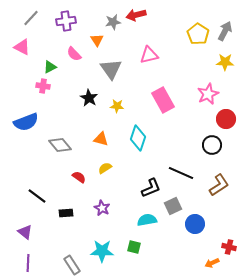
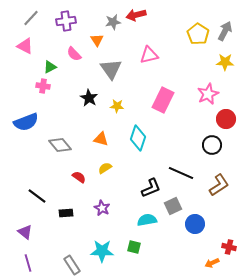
pink triangle at (22, 47): moved 3 px right, 1 px up
pink rectangle at (163, 100): rotated 55 degrees clockwise
purple line at (28, 263): rotated 18 degrees counterclockwise
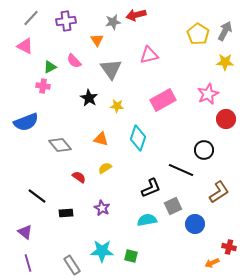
pink semicircle at (74, 54): moved 7 px down
pink rectangle at (163, 100): rotated 35 degrees clockwise
black circle at (212, 145): moved 8 px left, 5 px down
black line at (181, 173): moved 3 px up
brown L-shape at (219, 185): moved 7 px down
green square at (134, 247): moved 3 px left, 9 px down
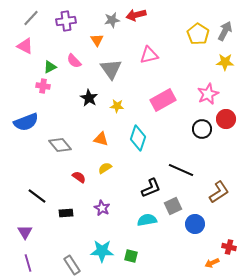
gray star at (113, 22): moved 1 px left, 2 px up
black circle at (204, 150): moved 2 px left, 21 px up
purple triangle at (25, 232): rotated 21 degrees clockwise
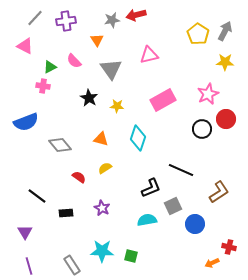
gray line at (31, 18): moved 4 px right
purple line at (28, 263): moved 1 px right, 3 px down
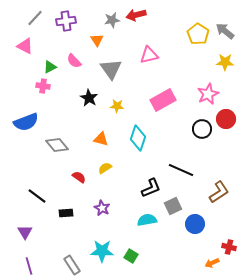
gray arrow at (225, 31): rotated 78 degrees counterclockwise
gray diamond at (60, 145): moved 3 px left
green square at (131, 256): rotated 16 degrees clockwise
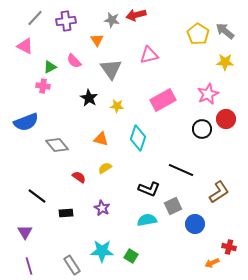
gray star at (112, 20): rotated 21 degrees clockwise
black L-shape at (151, 188): moved 2 px left, 1 px down; rotated 45 degrees clockwise
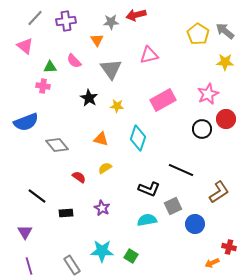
gray star at (112, 20): moved 1 px left, 2 px down; rotated 14 degrees counterclockwise
pink triangle at (25, 46): rotated 12 degrees clockwise
green triangle at (50, 67): rotated 24 degrees clockwise
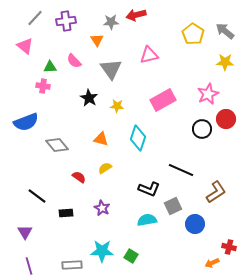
yellow pentagon at (198, 34): moved 5 px left
brown L-shape at (219, 192): moved 3 px left
gray rectangle at (72, 265): rotated 60 degrees counterclockwise
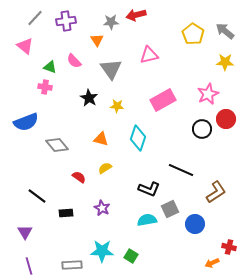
green triangle at (50, 67): rotated 24 degrees clockwise
pink cross at (43, 86): moved 2 px right, 1 px down
gray square at (173, 206): moved 3 px left, 3 px down
